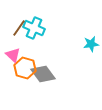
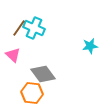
cyan star: moved 1 px left, 2 px down
orange hexagon: moved 7 px right, 25 px down; rotated 10 degrees counterclockwise
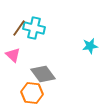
cyan cross: rotated 10 degrees counterclockwise
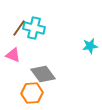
pink triangle: rotated 21 degrees counterclockwise
orange hexagon: rotated 10 degrees counterclockwise
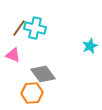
cyan cross: moved 1 px right
cyan star: rotated 14 degrees counterclockwise
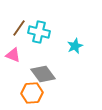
cyan cross: moved 4 px right, 4 px down
cyan star: moved 15 px left
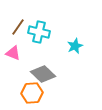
brown line: moved 1 px left, 1 px up
pink triangle: moved 2 px up
gray diamond: rotated 10 degrees counterclockwise
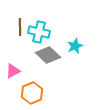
brown line: moved 2 px right; rotated 36 degrees counterclockwise
pink triangle: moved 18 px down; rotated 49 degrees counterclockwise
gray diamond: moved 5 px right, 19 px up
orange hexagon: rotated 20 degrees counterclockwise
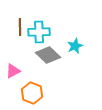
cyan cross: rotated 15 degrees counterclockwise
orange hexagon: rotated 15 degrees counterclockwise
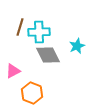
brown line: rotated 18 degrees clockwise
cyan star: moved 2 px right
gray diamond: rotated 20 degrees clockwise
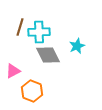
orange hexagon: moved 2 px up
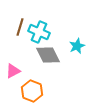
cyan cross: rotated 25 degrees clockwise
